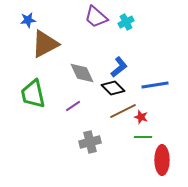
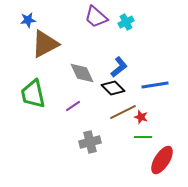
brown line: moved 1 px down
red ellipse: rotated 32 degrees clockwise
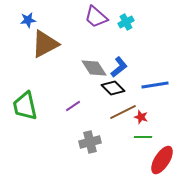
gray diamond: moved 12 px right, 5 px up; rotated 8 degrees counterclockwise
green trapezoid: moved 8 px left, 12 px down
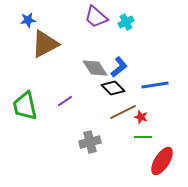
gray diamond: moved 1 px right
purple line: moved 8 px left, 5 px up
red ellipse: moved 1 px down
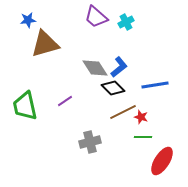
brown triangle: rotated 12 degrees clockwise
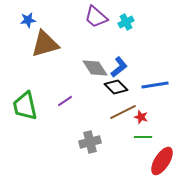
black diamond: moved 3 px right, 1 px up
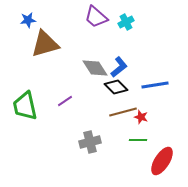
brown line: rotated 12 degrees clockwise
green line: moved 5 px left, 3 px down
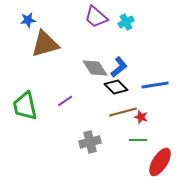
red ellipse: moved 2 px left, 1 px down
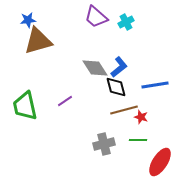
brown triangle: moved 7 px left, 3 px up
black diamond: rotated 30 degrees clockwise
brown line: moved 1 px right, 2 px up
gray cross: moved 14 px right, 2 px down
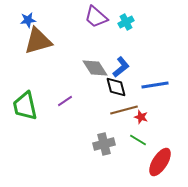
blue L-shape: moved 2 px right
green line: rotated 30 degrees clockwise
